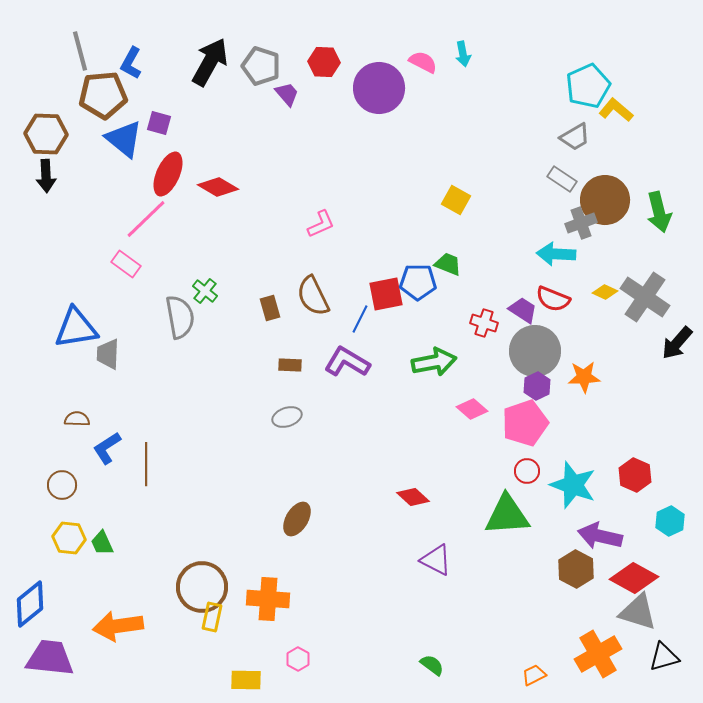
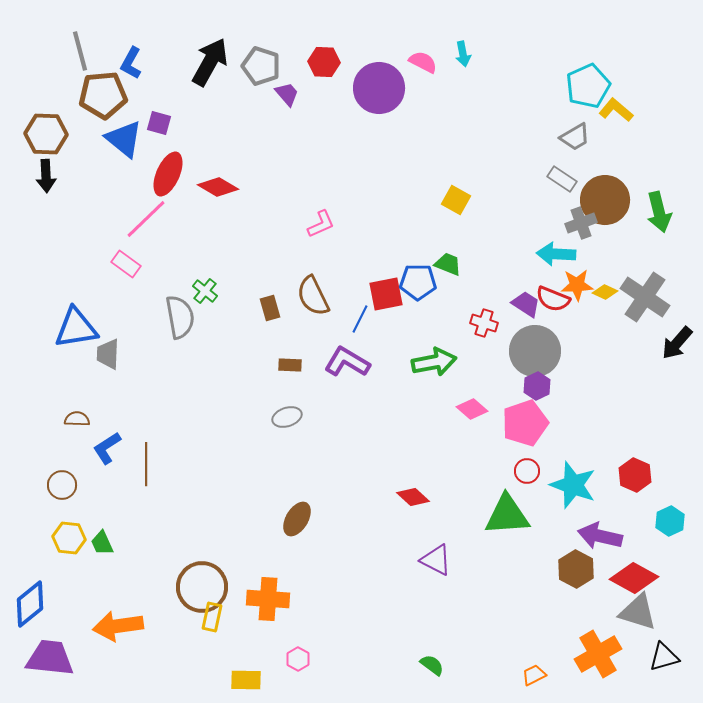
purple trapezoid at (523, 310): moved 3 px right, 6 px up
orange star at (584, 377): moved 7 px left, 92 px up
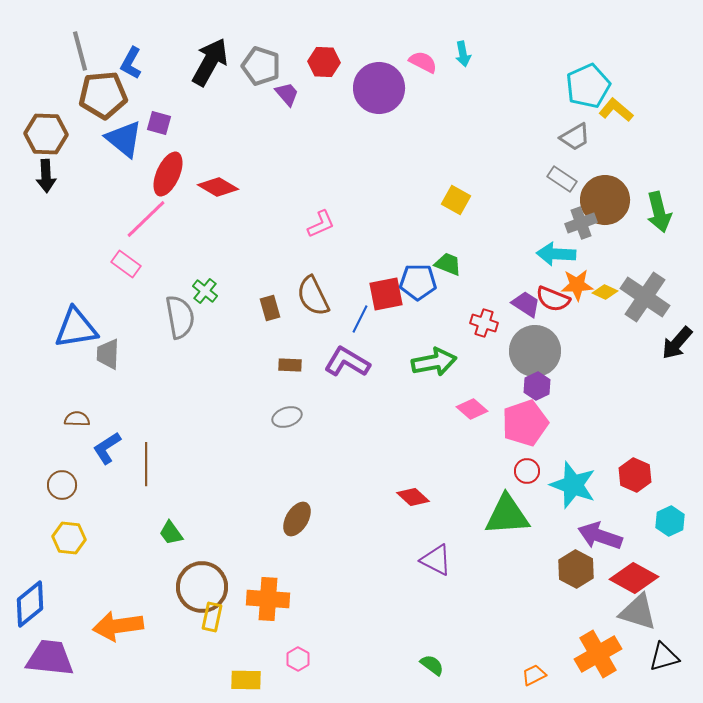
purple arrow at (600, 536): rotated 6 degrees clockwise
green trapezoid at (102, 543): moved 69 px right, 10 px up; rotated 12 degrees counterclockwise
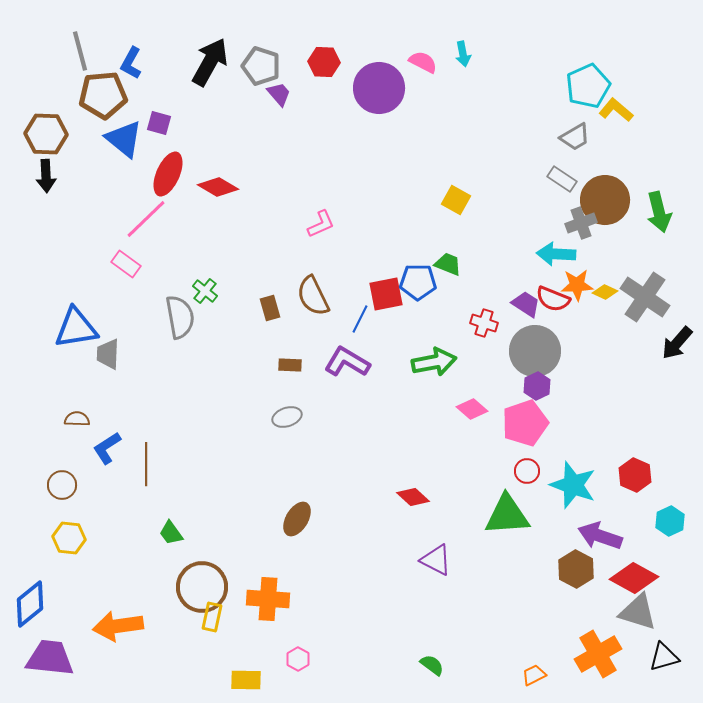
purple trapezoid at (287, 94): moved 8 px left
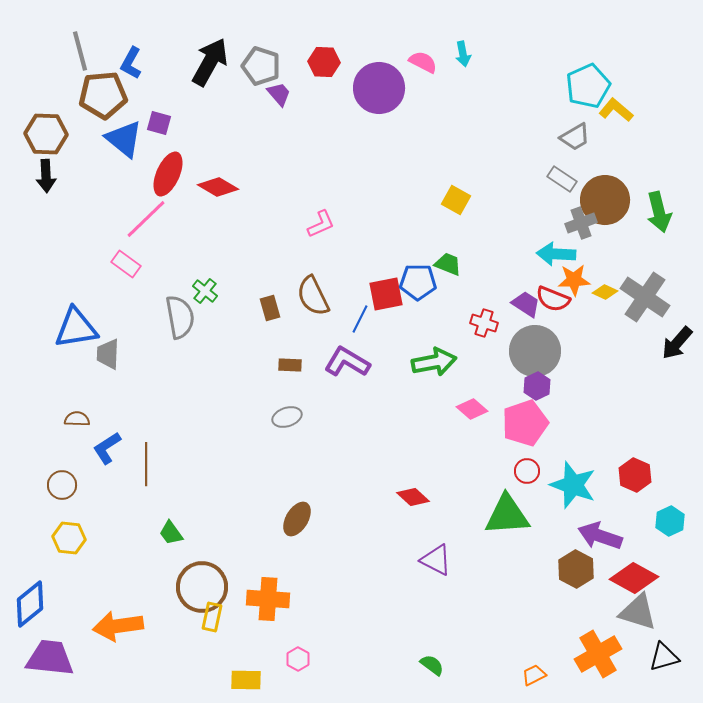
orange star at (577, 285): moved 3 px left, 5 px up
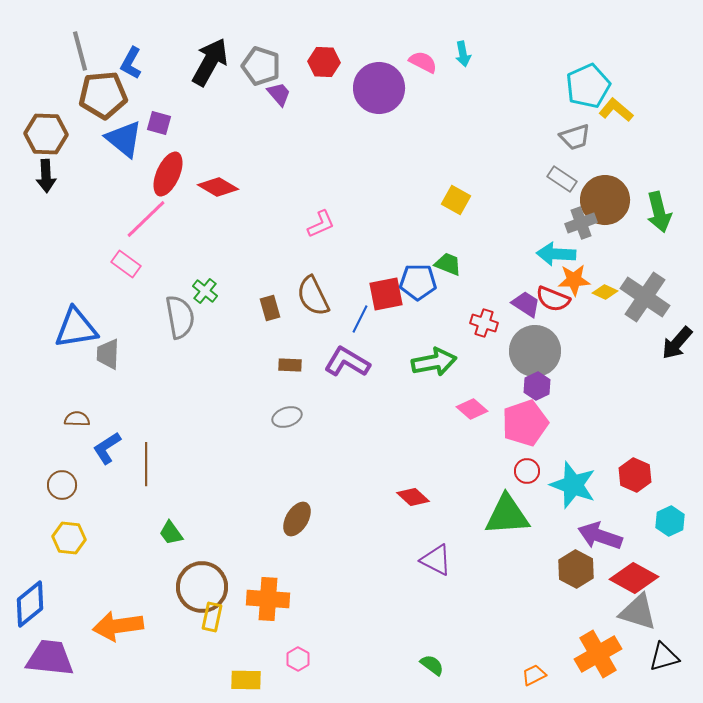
gray trapezoid at (575, 137): rotated 12 degrees clockwise
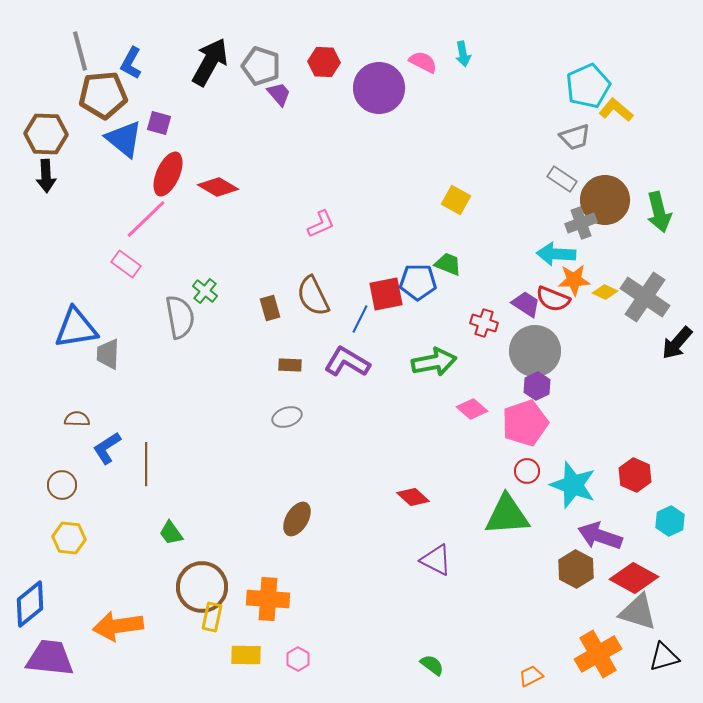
orange trapezoid at (534, 675): moved 3 px left, 1 px down
yellow rectangle at (246, 680): moved 25 px up
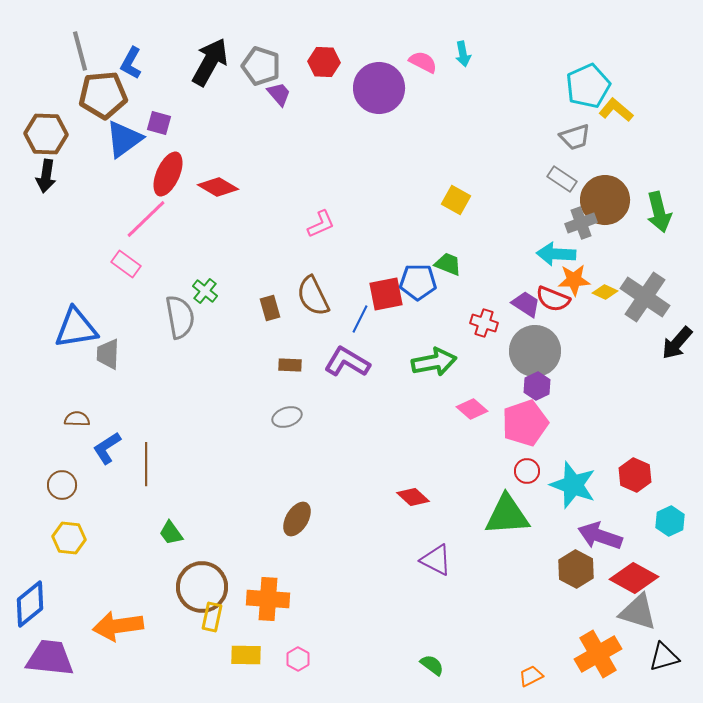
blue triangle at (124, 139): rotated 45 degrees clockwise
black arrow at (46, 176): rotated 12 degrees clockwise
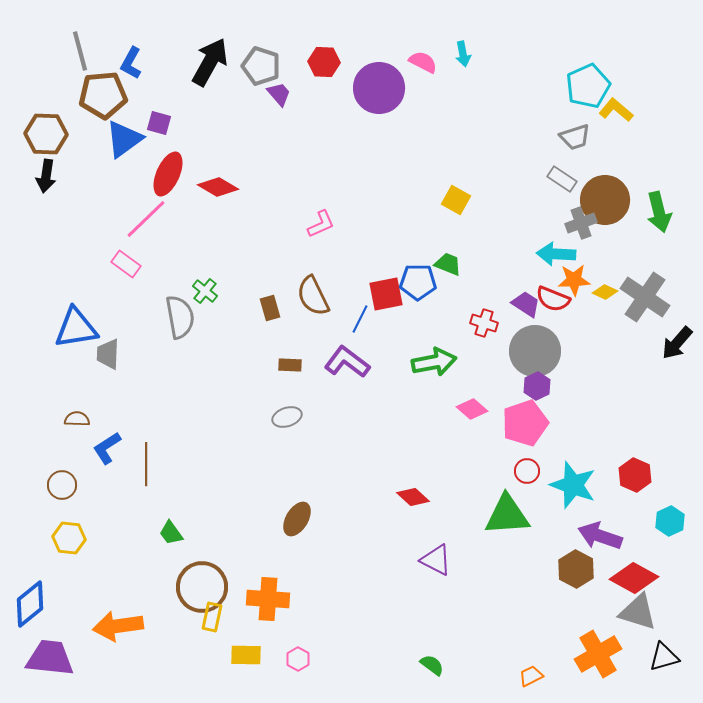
purple L-shape at (347, 362): rotated 6 degrees clockwise
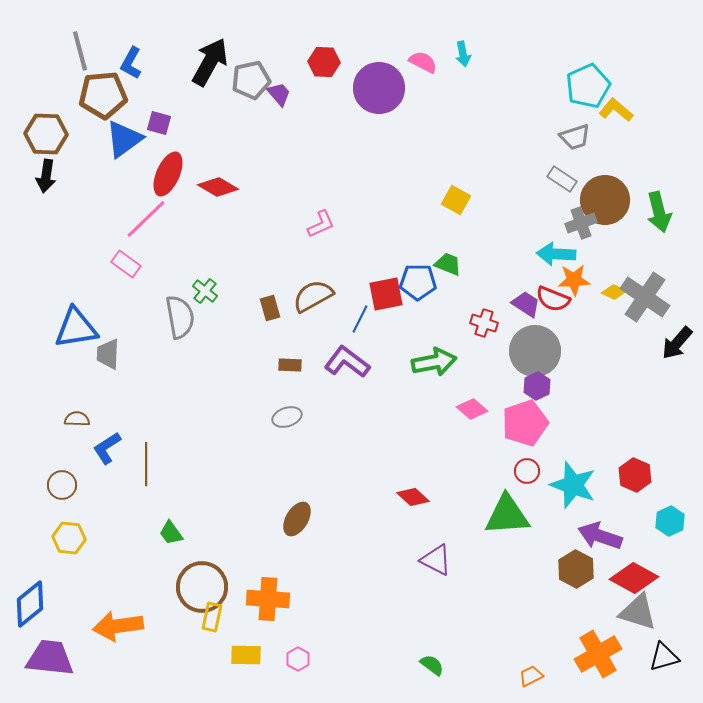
gray pentagon at (261, 66): moved 10 px left, 14 px down; rotated 30 degrees counterclockwise
yellow diamond at (605, 292): moved 9 px right
brown semicircle at (313, 296): rotated 87 degrees clockwise
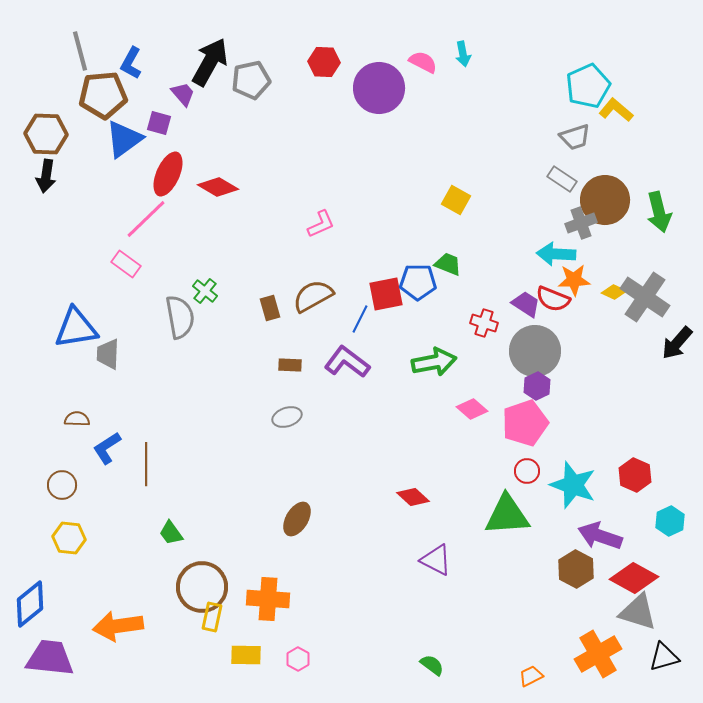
purple trapezoid at (279, 94): moved 96 px left
